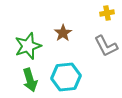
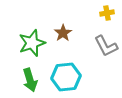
green star: moved 4 px right, 3 px up
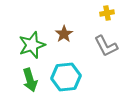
brown star: moved 1 px right, 1 px down
green star: moved 2 px down
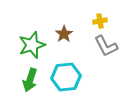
yellow cross: moved 7 px left, 8 px down
green arrow: rotated 35 degrees clockwise
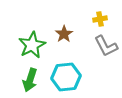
yellow cross: moved 2 px up
green star: rotated 8 degrees counterclockwise
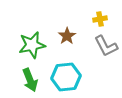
brown star: moved 3 px right, 2 px down
green star: rotated 16 degrees clockwise
green arrow: rotated 40 degrees counterclockwise
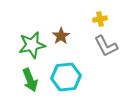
brown star: moved 6 px left
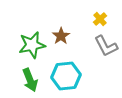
yellow cross: rotated 32 degrees counterclockwise
cyan hexagon: moved 1 px up
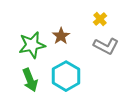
gray L-shape: rotated 35 degrees counterclockwise
cyan hexagon: rotated 24 degrees counterclockwise
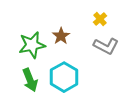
cyan hexagon: moved 2 px left, 1 px down
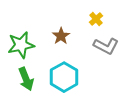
yellow cross: moved 4 px left
green star: moved 11 px left
green arrow: moved 4 px left, 1 px up
